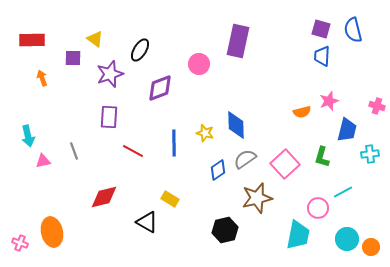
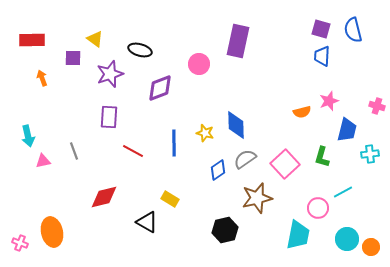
black ellipse at (140, 50): rotated 75 degrees clockwise
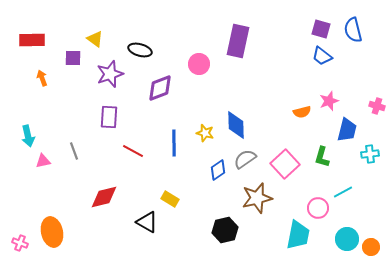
blue trapezoid at (322, 56): rotated 55 degrees counterclockwise
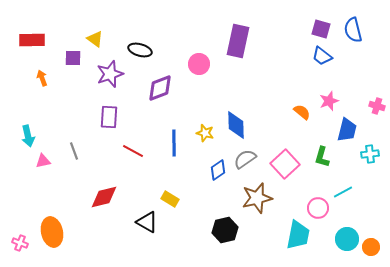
orange semicircle at (302, 112): rotated 126 degrees counterclockwise
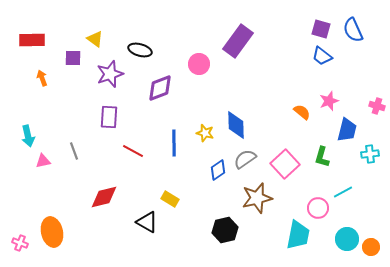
blue semicircle at (353, 30): rotated 10 degrees counterclockwise
purple rectangle at (238, 41): rotated 24 degrees clockwise
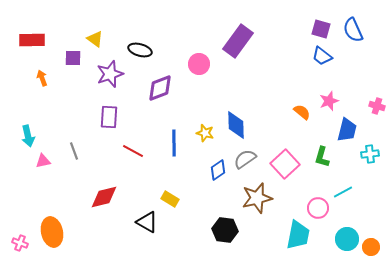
black hexagon at (225, 230): rotated 20 degrees clockwise
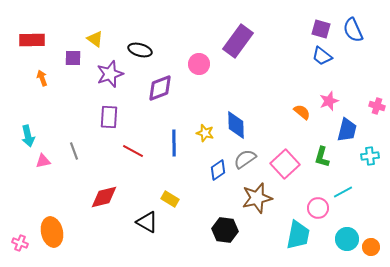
cyan cross at (370, 154): moved 2 px down
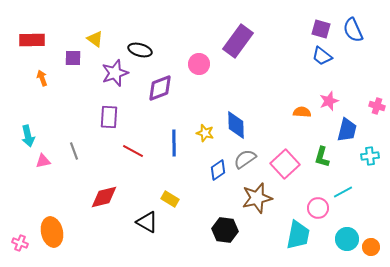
purple star at (110, 74): moved 5 px right, 1 px up
orange semicircle at (302, 112): rotated 36 degrees counterclockwise
